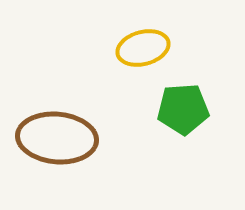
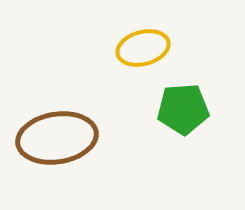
brown ellipse: rotated 14 degrees counterclockwise
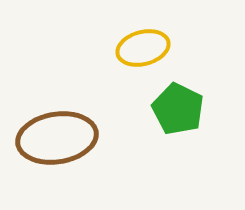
green pentagon: moved 5 px left; rotated 30 degrees clockwise
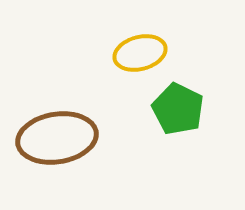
yellow ellipse: moved 3 px left, 5 px down
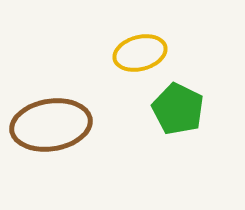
brown ellipse: moved 6 px left, 13 px up
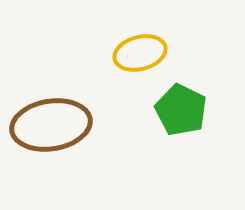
green pentagon: moved 3 px right, 1 px down
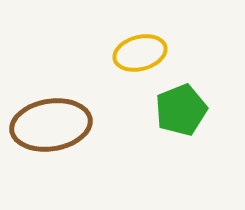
green pentagon: rotated 24 degrees clockwise
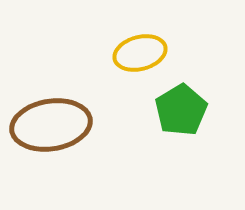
green pentagon: rotated 9 degrees counterclockwise
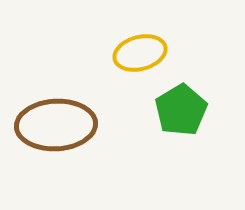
brown ellipse: moved 5 px right; rotated 6 degrees clockwise
